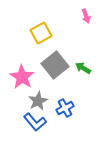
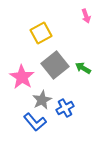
gray star: moved 4 px right, 1 px up
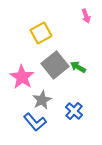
green arrow: moved 5 px left, 1 px up
blue cross: moved 9 px right, 3 px down; rotated 18 degrees counterclockwise
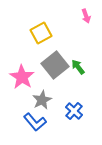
green arrow: rotated 21 degrees clockwise
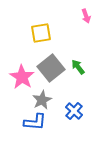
yellow square: rotated 20 degrees clockwise
gray square: moved 4 px left, 3 px down
blue L-shape: rotated 45 degrees counterclockwise
